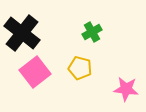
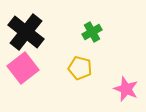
black cross: moved 4 px right, 1 px up
pink square: moved 12 px left, 4 px up
pink star: rotated 15 degrees clockwise
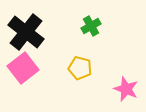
green cross: moved 1 px left, 6 px up
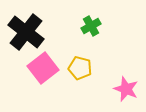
pink square: moved 20 px right
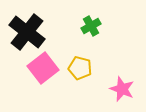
black cross: moved 1 px right
pink star: moved 4 px left
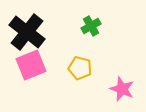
pink square: moved 12 px left, 3 px up; rotated 16 degrees clockwise
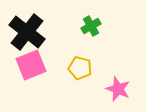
pink star: moved 4 px left
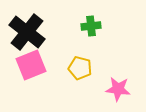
green cross: rotated 24 degrees clockwise
pink star: rotated 15 degrees counterclockwise
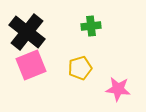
yellow pentagon: rotated 30 degrees counterclockwise
